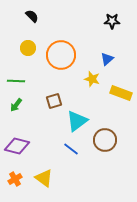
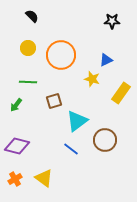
blue triangle: moved 1 px left, 1 px down; rotated 16 degrees clockwise
green line: moved 12 px right, 1 px down
yellow rectangle: rotated 75 degrees counterclockwise
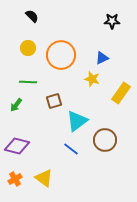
blue triangle: moved 4 px left, 2 px up
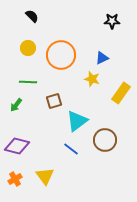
yellow triangle: moved 1 px right, 2 px up; rotated 18 degrees clockwise
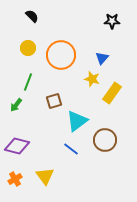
blue triangle: rotated 24 degrees counterclockwise
green line: rotated 72 degrees counterclockwise
yellow rectangle: moved 9 px left
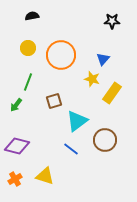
black semicircle: rotated 56 degrees counterclockwise
blue triangle: moved 1 px right, 1 px down
yellow triangle: rotated 36 degrees counterclockwise
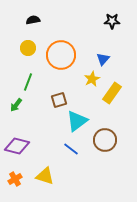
black semicircle: moved 1 px right, 4 px down
yellow star: rotated 28 degrees clockwise
brown square: moved 5 px right, 1 px up
